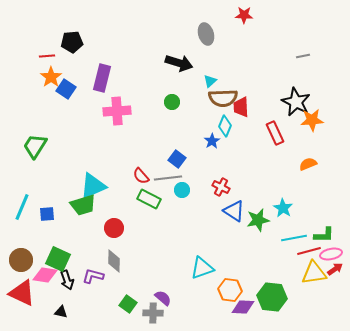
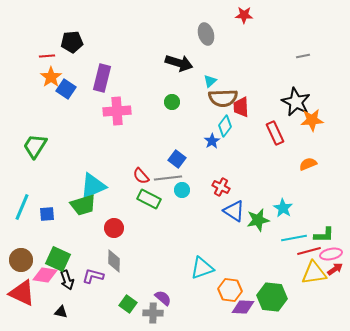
cyan diamond at (225, 126): rotated 15 degrees clockwise
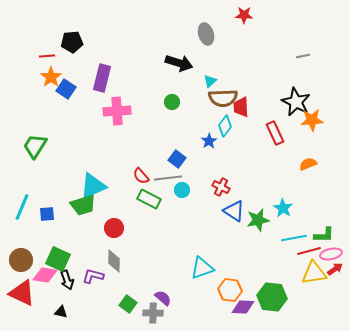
blue star at (212, 141): moved 3 px left
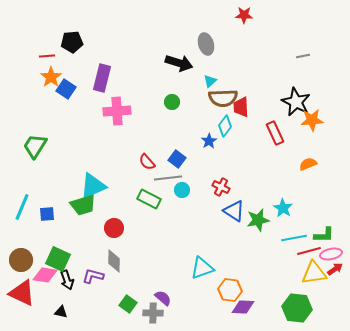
gray ellipse at (206, 34): moved 10 px down
red semicircle at (141, 176): moved 6 px right, 14 px up
green hexagon at (272, 297): moved 25 px right, 11 px down
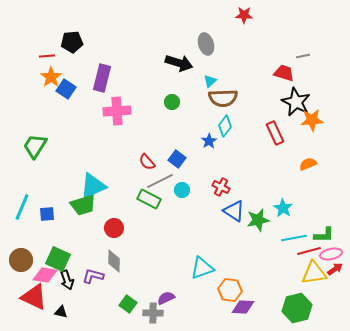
red trapezoid at (241, 107): moved 43 px right, 34 px up; rotated 110 degrees clockwise
gray line at (168, 178): moved 8 px left, 3 px down; rotated 20 degrees counterclockwise
red triangle at (22, 293): moved 12 px right, 4 px down
purple semicircle at (163, 298): moved 3 px right; rotated 66 degrees counterclockwise
green hexagon at (297, 308): rotated 20 degrees counterclockwise
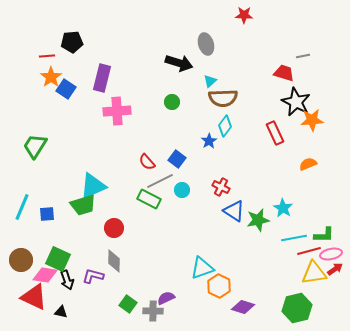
orange hexagon at (230, 290): moved 11 px left, 4 px up; rotated 20 degrees clockwise
purple diamond at (243, 307): rotated 15 degrees clockwise
gray cross at (153, 313): moved 2 px up
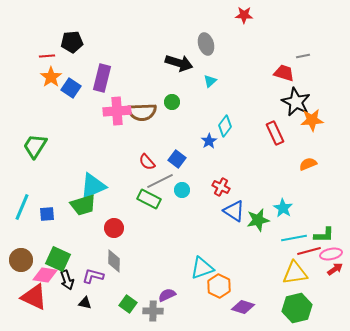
blue square at (66, 89): moved 5 px right, 1 px up
brown semicircle at (223, 98): moved 81 px left, 14 px down
yellow triangle at (314, 273): moved 19 px left
purple semicircle at (166, 298): moved 1 px right, 3 px up
black triangle at (61, 312): moved 24 px right, 9 px up
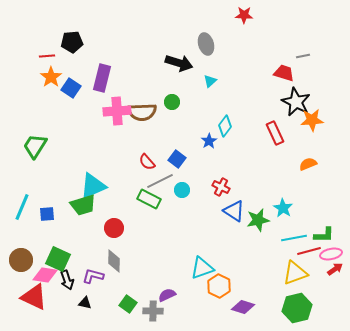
yellow triangle at (295, 273): rotated 12 degrees counterclockwise
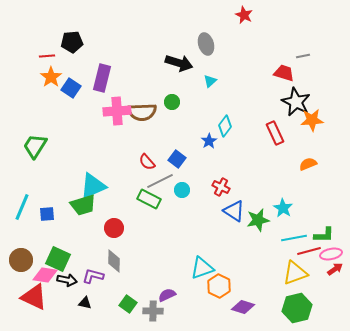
red star at (244, 15): rotated 24 degrees clockwise
black arrow at (67, 280): rotated 60 degrees counterclockwise
